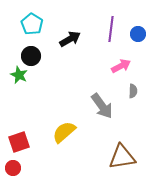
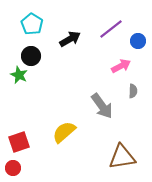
purple line: rotated 45 degrees clockwise
blue circle: moved 7 px down
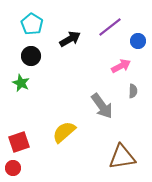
purple line: moved 1 px left, 2 px up
green star: moved 2 px right, 8 px down
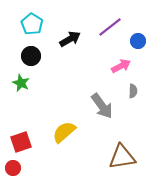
red square: moved 2 px right
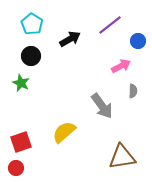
purple line: moved 2 px up
red circle: moved 3 px right
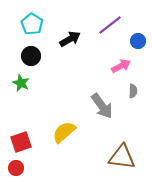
brown triangle: rotated 16 degrees clockwise
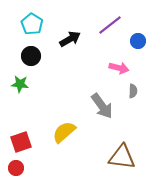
pink arrow: moved 2 px left, 2 px down; rotated 42 degrees clockwise
green star: moved 1 px left, 1 px down; rotated 18 degrees counterclockwise
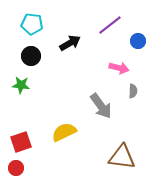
cyan pentagon: rotated 25 degrees counterclockwise
black arrow: moved 4 px down
green star: moved 1 px right, 1 px down
gray arrow: moved 1 px left
yellow semicircle: rotated 15 degrees clockwise
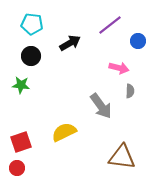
gray semicircle: moved 3 px left
red circle: moved 1 px right
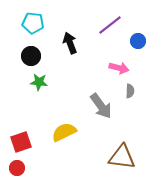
cyan pentagon: moved 1 px right, 1 px up
black arrow: rotated 80 degrees counterclockwise
green star: moved 18 px right, 3 px up
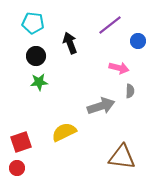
black circle: moved 5 px right
green star: rotated 12 degrees counterclockwise
gray arrow: rotated 72 degrees counterclockwise
